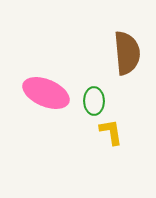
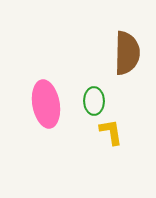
brown semicircle: rotated 6 degrees clockwise
pink ellipse: moved 11 px down; rotated 57 degrees clockwise
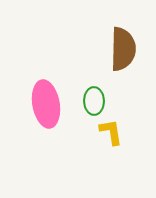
brown semicircle: moved 4 px left, 4 px up
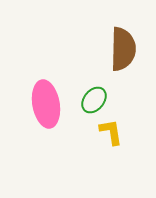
green ellipse: moved 1 px up; rotated 40 degrees clockwise
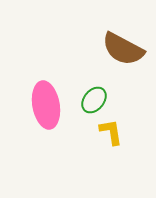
brown semicircle: rotated 117 degrees clockwise
pink ellipse: moved 1 px down
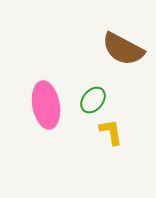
green ellipse: moved 1 px left
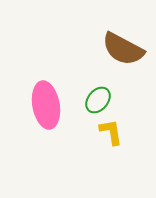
green ellipse: moved 5 px right
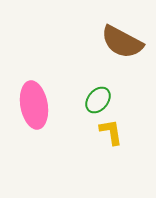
brown semicircle: moved 1 px left, 7 px up
pink ellipse: moved 12 px left
